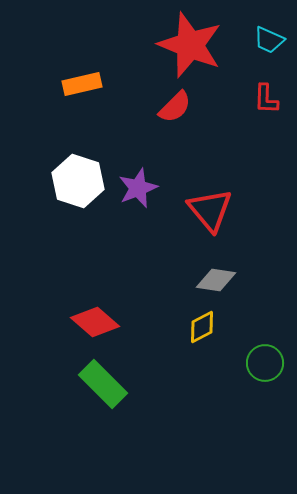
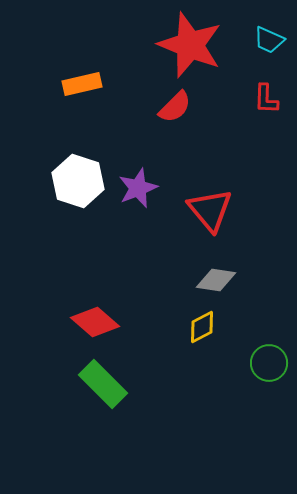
green circle: moved 4 px right
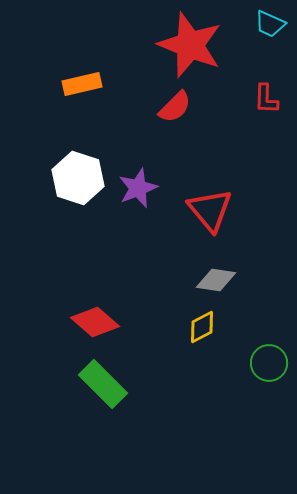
cyan trapezoid: moved 1 px right, 16 px up
white hexagon: moved 3 px up
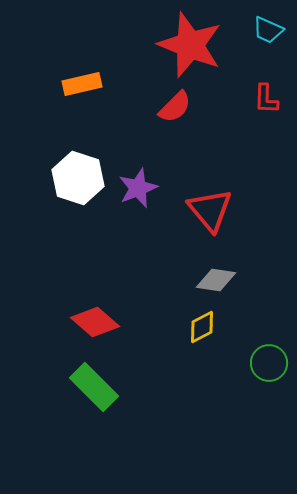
cyan trapezoid: moved 2 px left, 6 px down
green rectangle: moved 9 px left, 3 px down
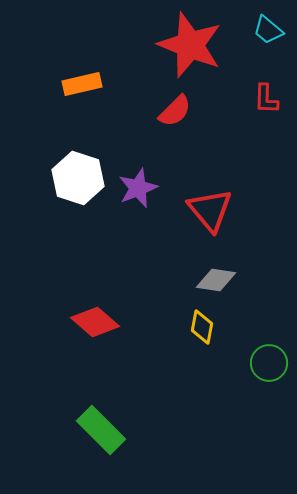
cyan trapezoid: rotated 16 degrees clockwise
red semicircle: moved 4 px down
yellow diamond: rotated 52 degrees counterclockwise
green rectangle: moved 7 px right, 43 px down
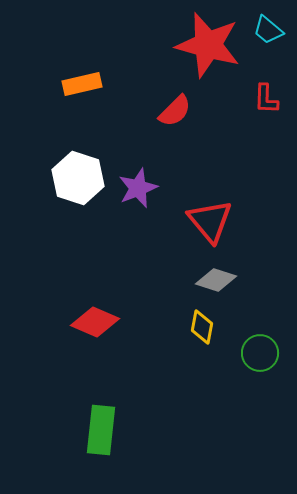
red star: moved 18 px right; rotated 6 degrees counterclockwise
red triangle: moved 11 px down
gray diamond: rotated 9 degrees clockwise
red diamond: rotated 18 degrees counterclockwise
green circle: moved 9 px left, 10 px up
green rectangle: rotated 51 degrees clockwise
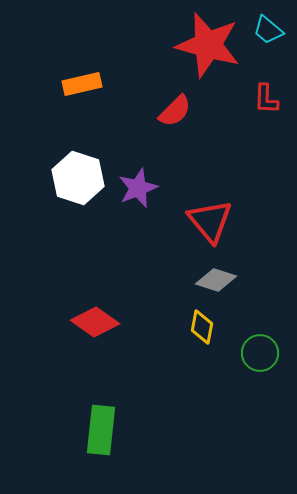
red diamond: rotated 12 degrees clockwise
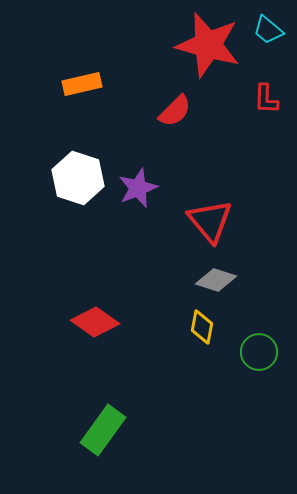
green circle: moved 1 px left, 1 px up
green rectangle: moved 2 px right; rotated 30 degrees clockwise
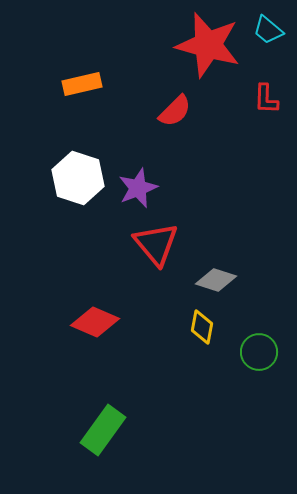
red triangle: moved 54 px left, 23 px down
red diamond: rotated 12 degrees counterclockwise
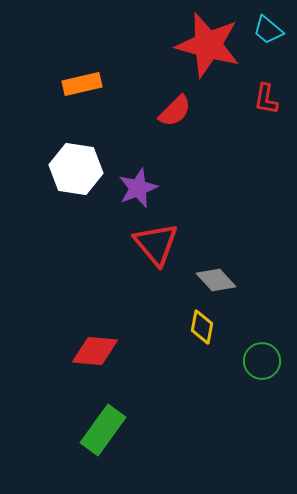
red L-shape: rotated 8 degrees clockwise
white hexagon: moved 2 px left, 9 px up; rotated 9 degrees counterclockwise
gray diamond: rotated 30 degrees clockwise
red diamond: moved 29 px down; rotated 18 degrees counterclockwise
green circle: moved 3 px right, 9 px down
